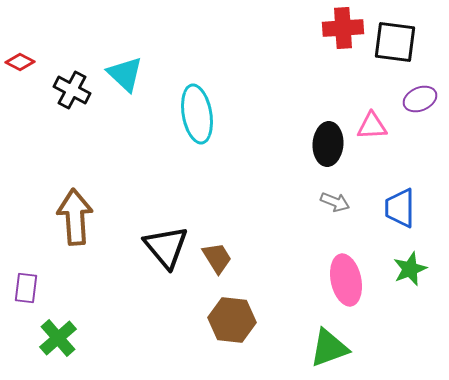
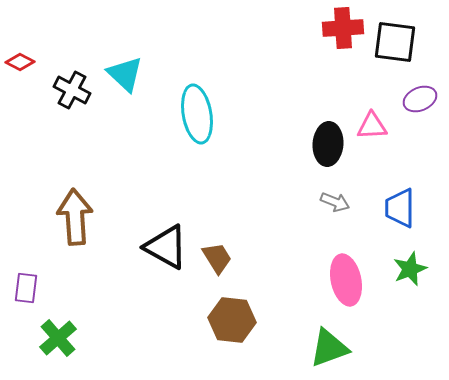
black triangle: rotated 21 degrees counterclockwise
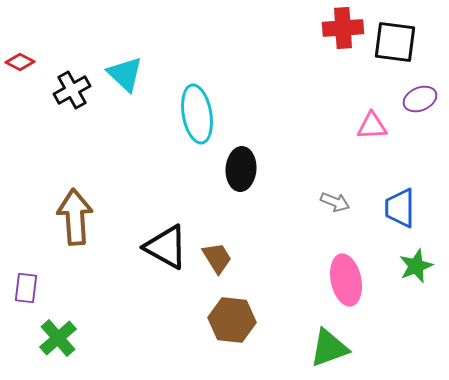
black cross: rotated 33 degrees clockwise
black ellipse: moved 87 px left, 25 px down
green star: moved 6 px right, 3 px up
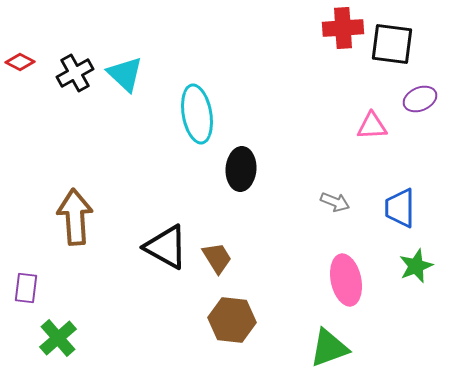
black square: moved 3 px left, 2 px down
black cross: moved 3 px right, 17 px up
